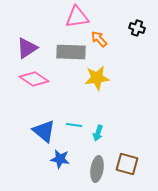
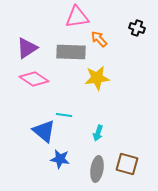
cyan line: moved 10 px left, 10 px up
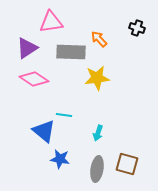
pink triangle: moved 26 px left, 5 px down
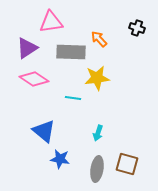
cyan line: moved 9 px right, 17 px up
